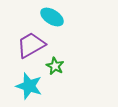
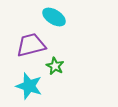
cyan ellipse: moved 2 px right
purple trapezoid: rotated 16 degrees clockwise
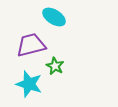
cyan star: moved 2 px up
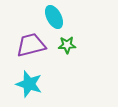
cyan ellipse: rotated 30 degrees clockwise
green star: moved 12 px right, 21 px up; rotated 30 degrees counterclockwise
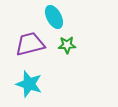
purple trapezoid: moved 1 px left, 1 px up
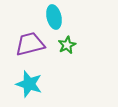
cyan ellipse: rotated 15 degrees clockwise
green star: rotated 24 degrees counterclockwise
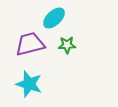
cyan ellipse: moved 1 px down; rotated 60 degrees clockwise
green star: rotated 24 degrees clockwise
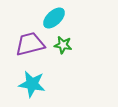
green star: moved 4 px left; rotated 12 degrees clockwise
cyan star: moved 3 px right; rotated 8 degrees counterclockwise
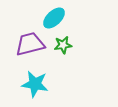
green star: rotated 18 degrees counterclockwise
cyan star: moved 3 px right
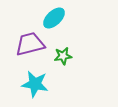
green star: moved 11 px down
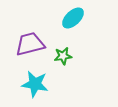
cyan ellipse: moved 19 px right
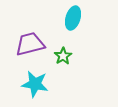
cyan ellipse: rotated 30 degrees counterclockwise
green star: rotated 24 degrees counterclockwise
